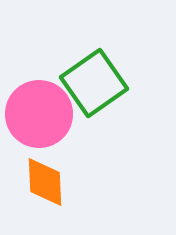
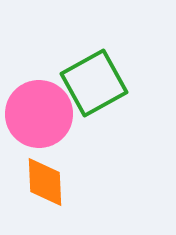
green square: rotated 6 degrees clockwise
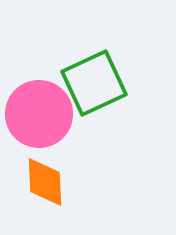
green square: rotated 4 degrees clockwise
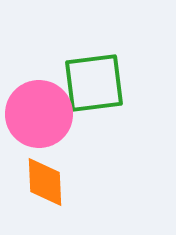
green square: rotated 18 degrees clockwise
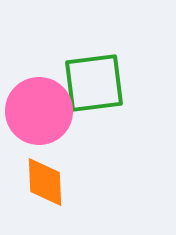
pink circle: moved 3 px up
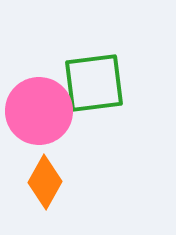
orange diamond: rotated 32 degrees clockwise
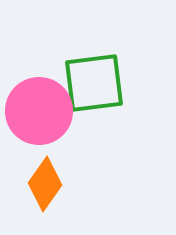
orange diamond: moved 2 px down; rotated 6 degrees clockwise
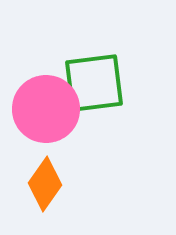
pink circle: moved 7 px right, 2 px up
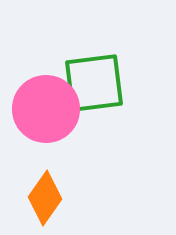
orange diamond: moved 14 px down
